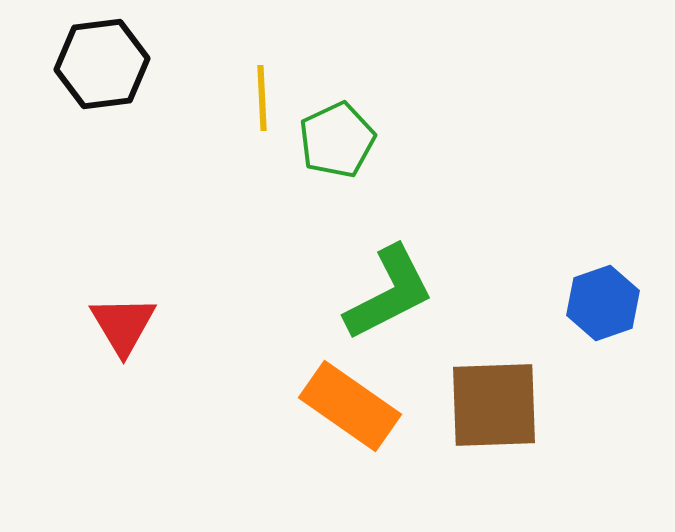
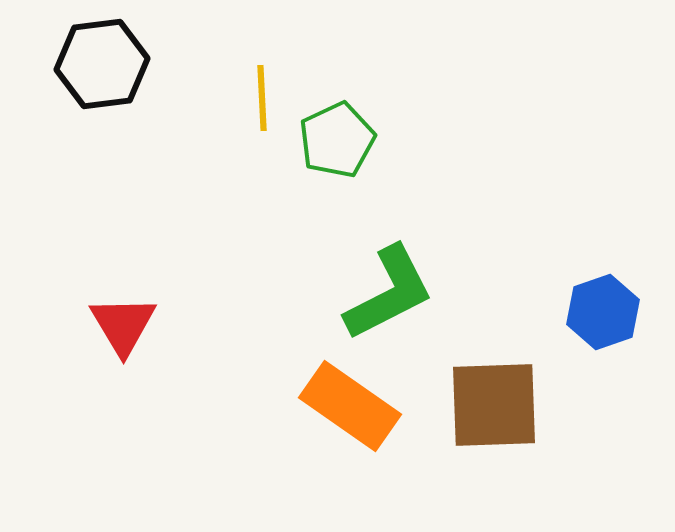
blue hexagon: moved 9 px down
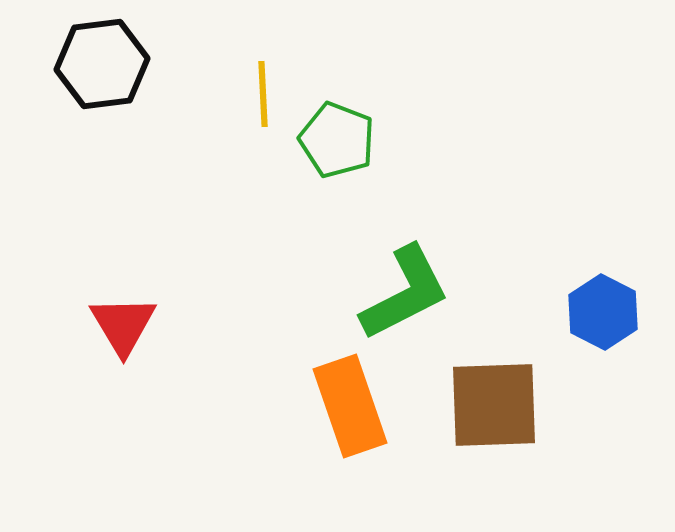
yellow line: moved 1 px right, 4 px up
green pentagon: rotated 26 degrees counterclockwise
green L-shape: moved 16 px right
blue hexagon: rotated 14 degrees counterclockwise
orange rectangle: rotated 36 degrees clockwise
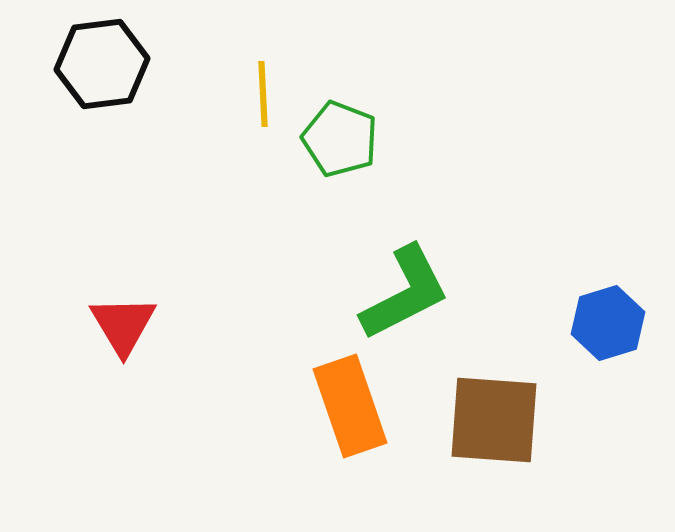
green pentagon: moved 3 px right, 1 px up
blue hexagon: moved 5 px right, 11 px down; rotated 16 degrees clockwise
brown square: moved 15 px down; rotated 6 degrees clockwise
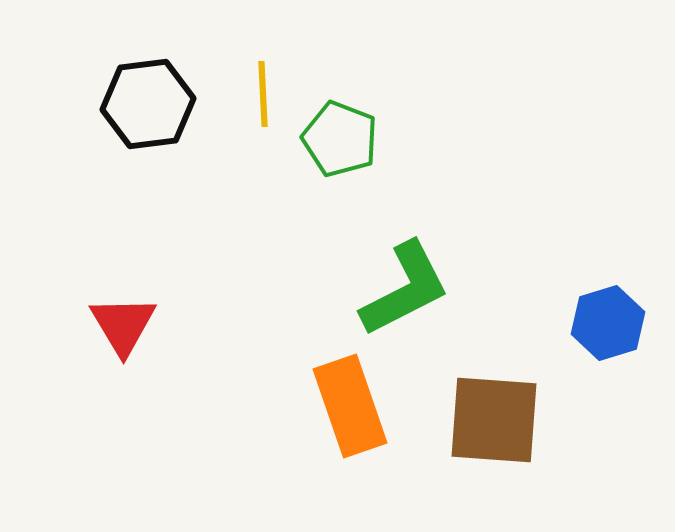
black hexagon: moved 46 px right, 40 px down
green L-shape: moved 4 px up
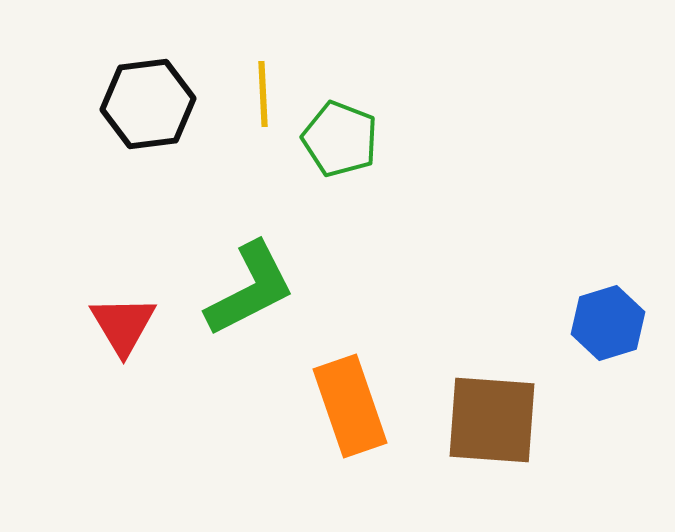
green L-shape: moved 155 px left
brown square: moved 2 px left
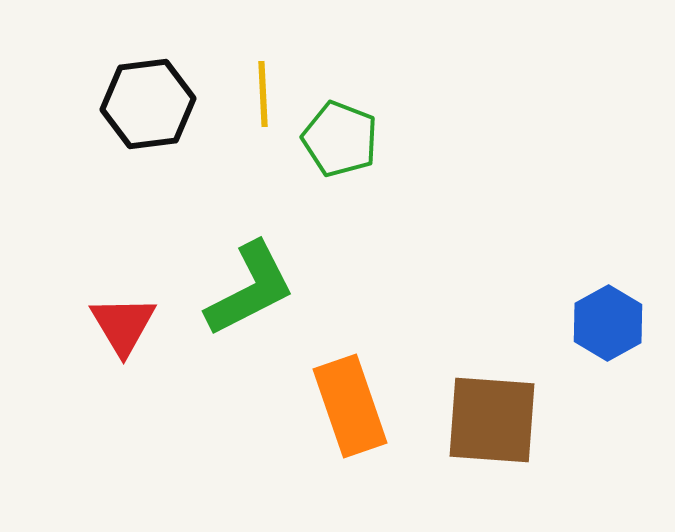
blue hexagon: rotated 12 degrees counterclockwise
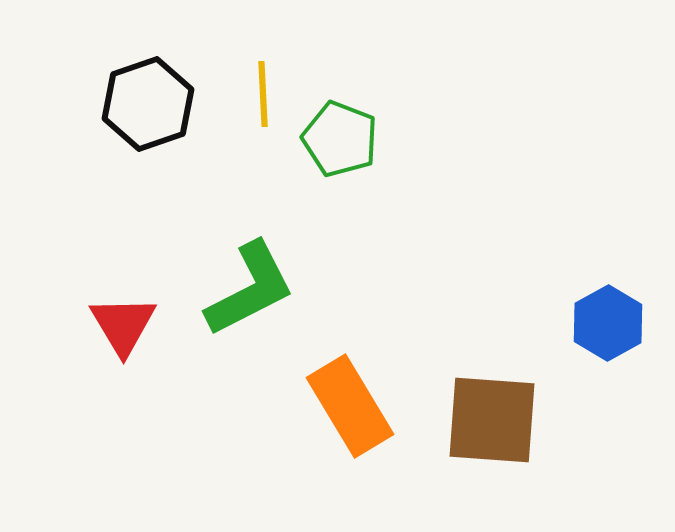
black hexagon: rotated 12 degrees counterclockwise
orange rectangle: rotated 12 degrees counterclockwise
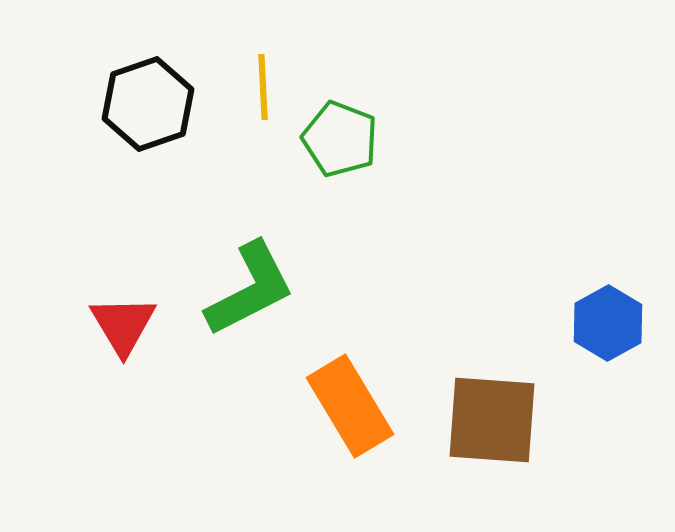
yellow line: moved 7 px up
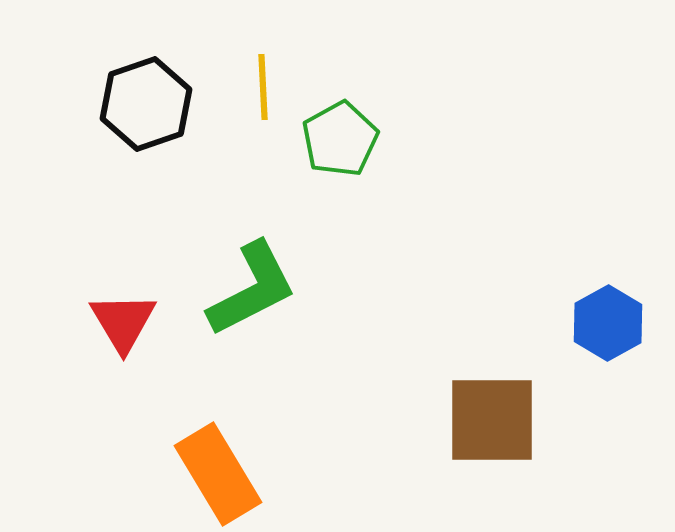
black hexagon: moved 2 px left
green pentagon: rotated 22 degrees clockwise
green L-shape: moved 2 px right
red triangle: moved 3 px up
orange rectangle: moved 132 px left, 68 px down
brown square: rotated 4 degrees counterclockwise
